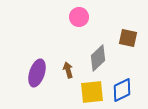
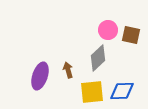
pink circle: moved 29 px right, 13 px down
brown square: moved 3 px right, 3 px up
purple ellipse: moved 3 px right, 3 px down
blue diamond: moved 1 px down; rotated 25 degrees clockwise
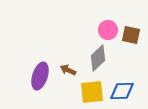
brown arrow: rotated 49 degrees counterclockwise
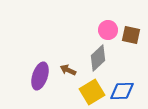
yellow square: rotated 25 degrees counterclockwise
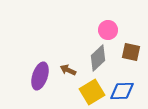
brown square: moved 17 px down
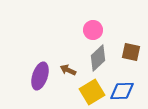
pink circle: moved 15 px left
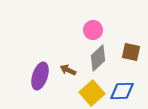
yellow square: moved 1 px down; rotated 10 degrees counterclockwise
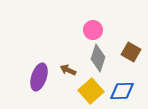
brown square: rotated 18 degrees clockwise
gray diamond: rotated 28 degrees counterclockwise
purple ellipse: moved 1 px left, 1 px down
yellow square: moved 1 px left, 2 px up
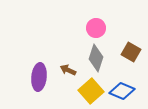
pink circle: moved 3 px right, 2 px up
gray diamond: moved 2 px left
purple ellipse: rotated 12 degrees counterclockwise
blue diamond: rotated 25 degrees clockwise
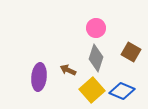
yellow square: moved 1 px right, 1 px up
